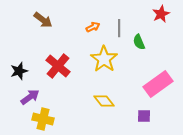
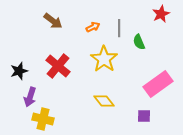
brown arrow: moved 10 px right, 1 px down
purple arrow: rotated 144 degrees clockwise
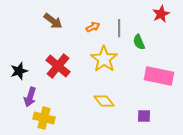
pink rectangle: moved 1 px right, 8 px up; rotated 48 degrees clockwise
yellow cross: moved 1 px right, 1 px up
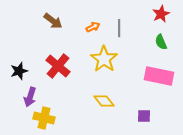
green semicircle: moved 22 px right
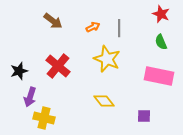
red star: rotated 24 degrees counterclockwise
yellow star: moved 3 px right; rotated 12 degrees counterclockwise
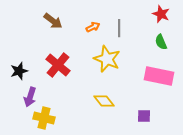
red cross: moved 1 px up
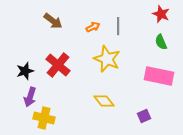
gray line: moved 1 px left, 2 px up
black star: moved 6 px right
purple square: rotated 24 degrees counterclockwise
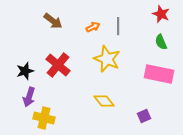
pink rectangle: moved 2 px up
purple arrow: moved 1 px left
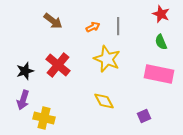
purple arrow: moved 6 px left, 3 px down
yellow diamond: rotated 10 degrees clockwise
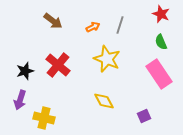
gray line: moved 2 px right, 1 px up; rotated 18 degrees clockwise
pink rectangle: rotated 44 degrees clockwise
purple arrow: moved 3 px left
